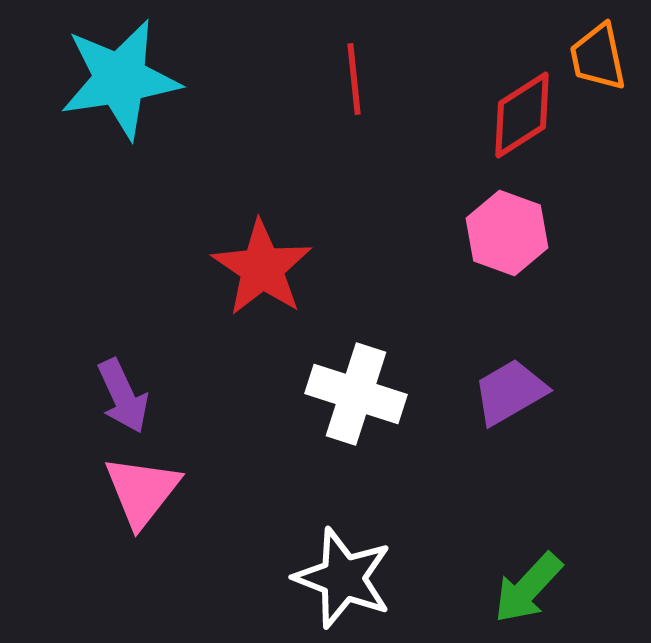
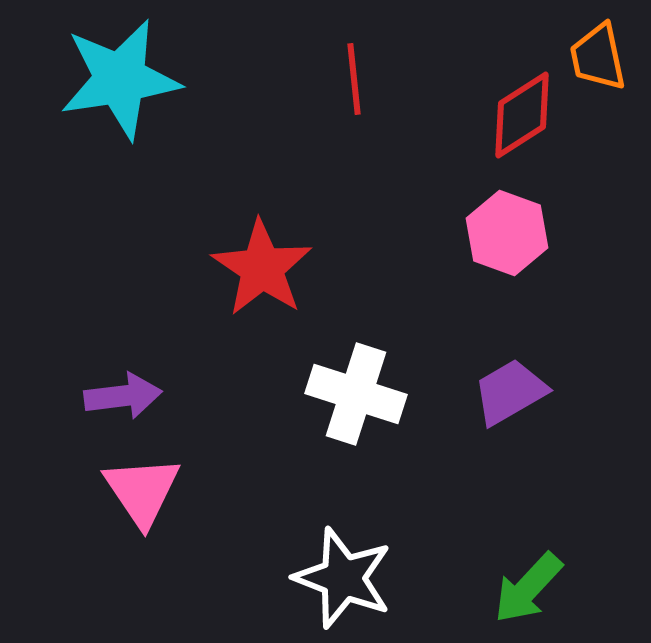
purple arrow: rotated 72 degrees counterclockwise
pink triangle: rotated 12 degrees counterclockwise
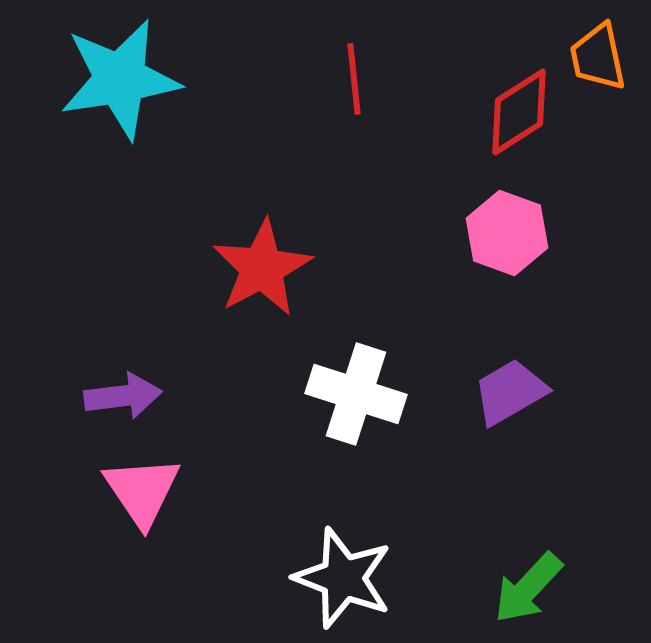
red diamond: moved 3 px left, 3 px up
red star: rotated 10 degrees clockwise
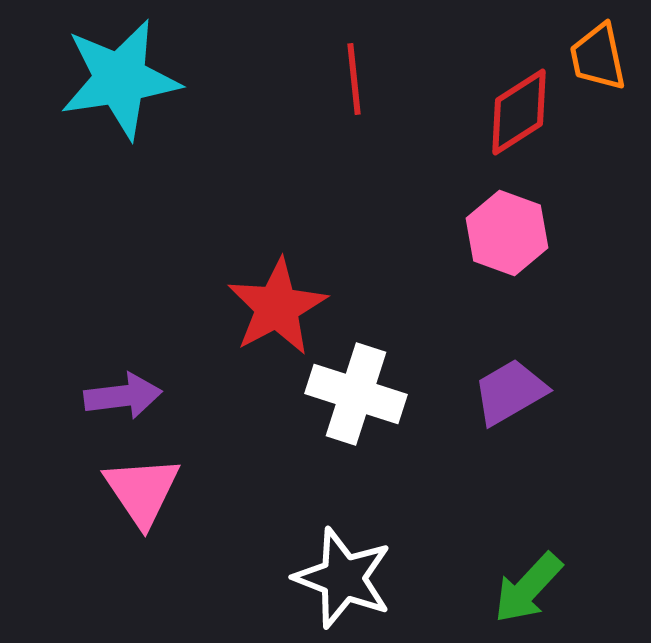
red star: moved 15 px right, 39 px down
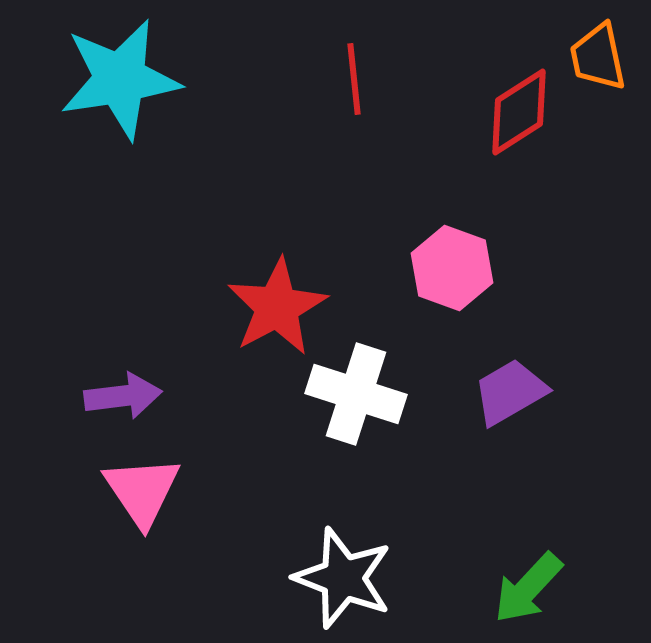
pink hexagon: moved 55 px left, 35 px down
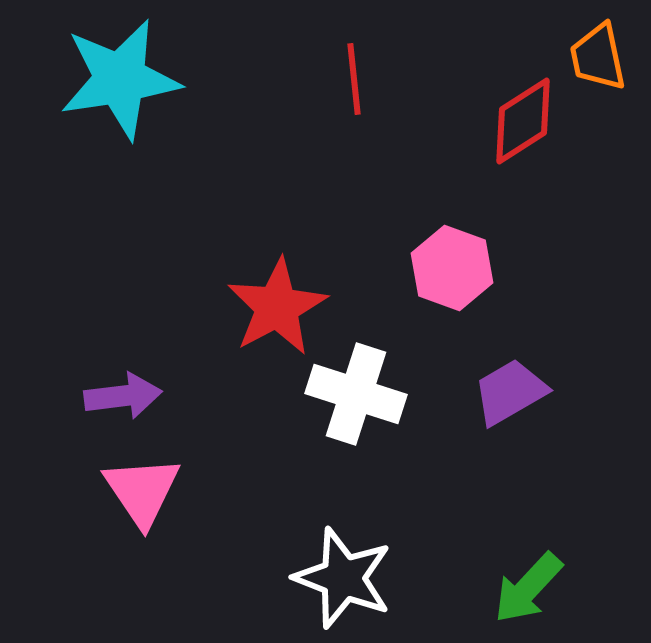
red diamond: moved 4 px right, 9 px down
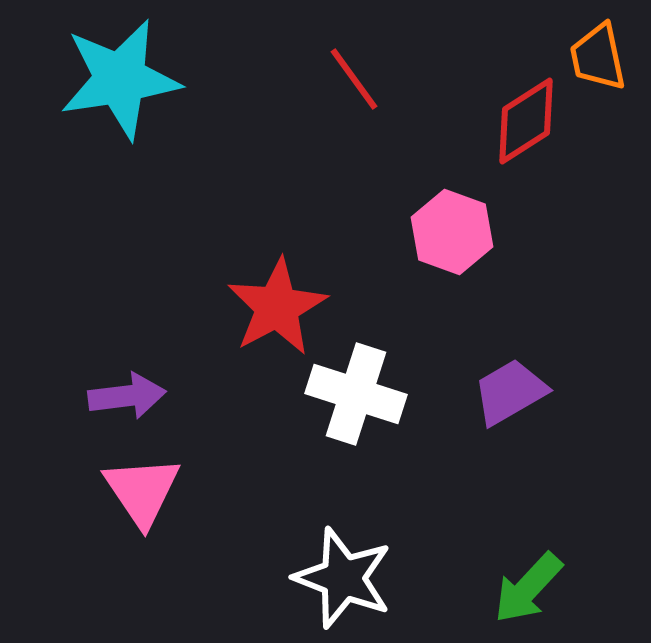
red line: rotated 30 degrees counterclockwise
red diamond: moved 3 px right
pink hexagon: moved 36 px up
purple arrow: moved 4 px right
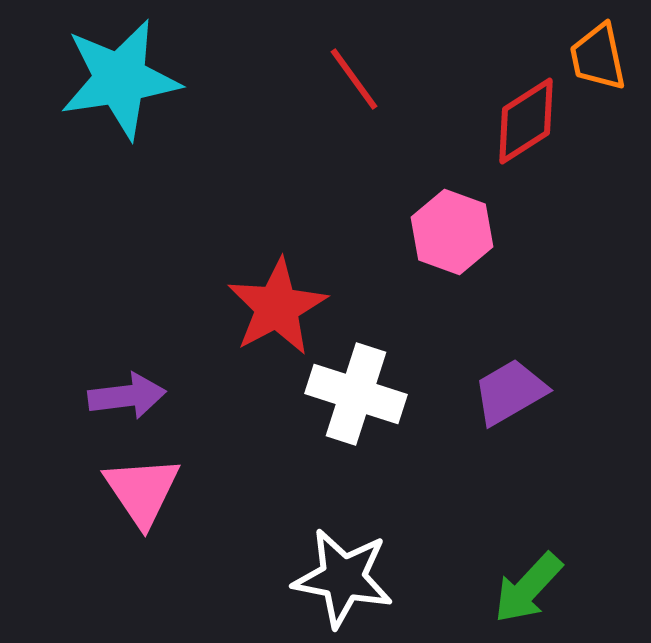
white star: rotated 10 degrees counterclockwise
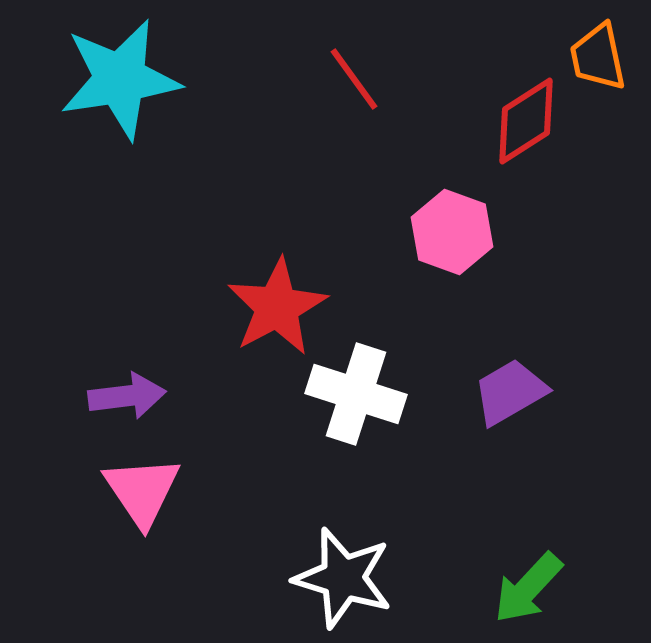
white star: rotated 6 degrees clockwise
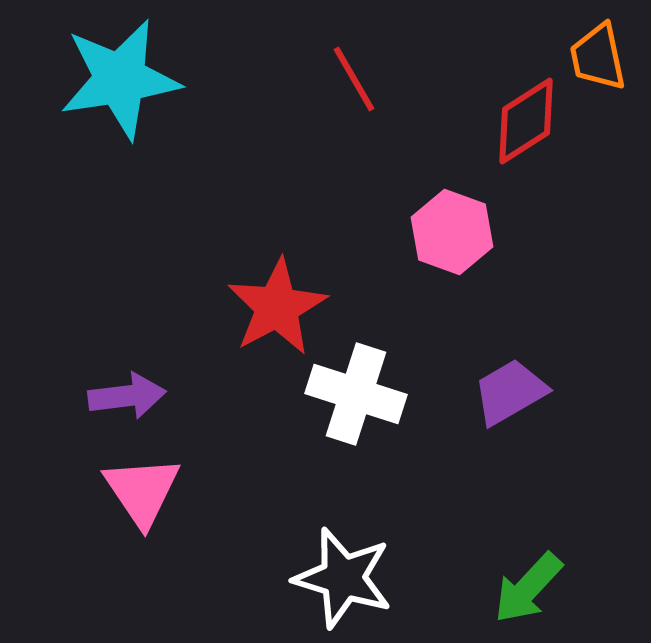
red line: rotated 6 degrees clockwise
